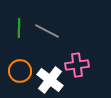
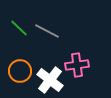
green line: rotated 48 degrees counterclockwise
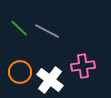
pink cross: moved 6 px right, 1 px down
orange circle: moved 1 px down
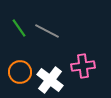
green line: rotated 12 degrees clockwise
